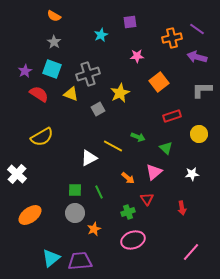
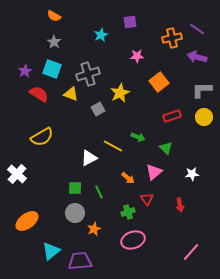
yellow circle: moved 5 px right, 17 px up
green square: moved 2 px up
red arrow: moved 2 px left, 3 px up
orange ellipse: moved 3 px left, 6 px down
cyan triangle: moved 7 px up
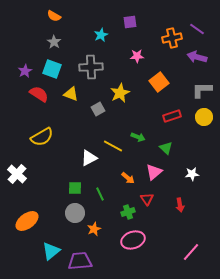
gray cross: moved 3 px right, 7 px up; rotated 15 degrees clockwise
green line: moved 1 px right, 2 px down
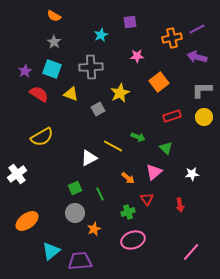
purple line: rotated 63 degrees counterclockwise
white cross: rotated 12 degrees clockwise
green square: rotated 24 degrees counterclockwise
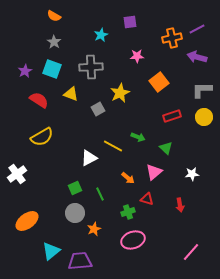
red semicircle: moved 6 px down
red triangle: rotated 40 degrees counterclockwise
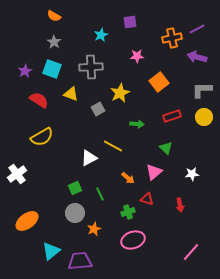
green arrow: moved 1 px left, 13 px up; rotated 16 degrees counterclockwise
